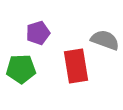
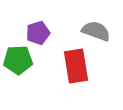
gray semicircle: moved 9 px left, 9 px up
green pentagon: moved 3 px left, 9 px up
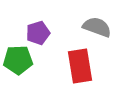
gray semicircle: moved 1 px right, 4 px up
red rectangle: moved 4 px right
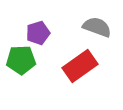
green pentagon: moved 3 px right
red rectangle: rotated 64 degrees clockwise
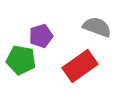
purple pentagon: moved 3 px right, 3 px down
green pentagon: rotated 12 degrees clockwise
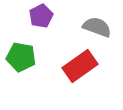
purple pentagon: moved 20 px up; rotated 10 degrees counterclockwise
green pentagon: moved 3 px up
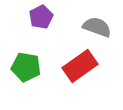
purple pentagon: moved 1 px down
green pentagon: moved 5 px right, 10 px down
